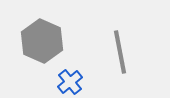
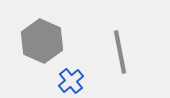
blue cross: moved 1 px right, 1 px up
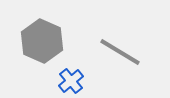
gray line: rotated 48 degrees counterclockwise
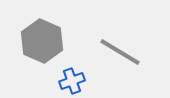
blue cross: moved 1 px right; rotated 20 degrees clockwise
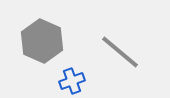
gray line: rotated 9 degrees clockwise
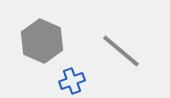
gray line: moved 1 px right, 1 px up
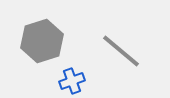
gray hexagon: rotated 18 degrees clockwise
